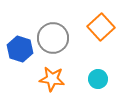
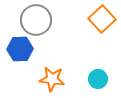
orange square: moved 1 px right, 8 px up
gray circle: moved 17 px left, 18 px up
blue hexagon: rotated 20 degrees counterclockwise
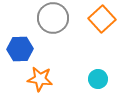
gray circle: moved 17 px right, 2 px up
orange star: moved 12 px left
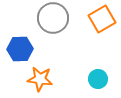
orange square: rotated 12 degrees clockwise
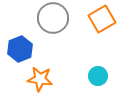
blue hexagon: rotated 20 degrees counterclockwise
cyan circle: moved 3 px up
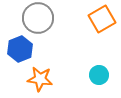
gray circle: moved 15 px left
cyan circle: moved 1 px right, 1 px up
